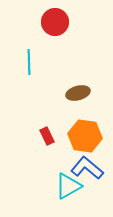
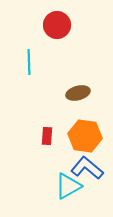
red circle: moved 2 px right, 3 px down
red rectangle: rotated 30 degrees clockwise
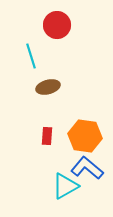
cyan line: moved 2 px right, 6 px up; rotated 15 degrees counterclockwise
brown ellipse: moved 30 px left, 6 px up
cyan triangle: moved 3 px left
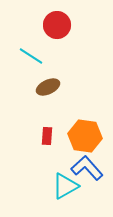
cyan line: rotated 40 degrees counterclockwise
brown ellipse: rotated 10 degrees counterclockwise
blue L-shape: rotated 8 degrees clockwise
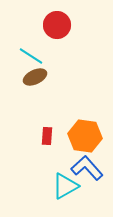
brown ellipse: moved 13 px left, 10 px up
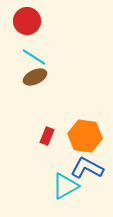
red circle: moved 30 px left, 4 px up
cyan line: moved 3 px right, 1 px down
red rectangle: rotated 18 degrees clockwise
blue L-shape: rotated 20 degrees counterclockwise
